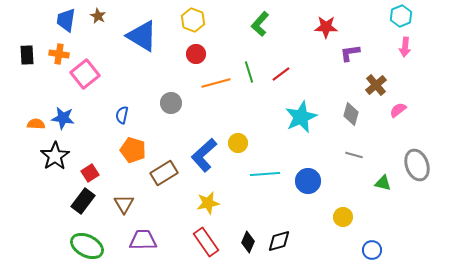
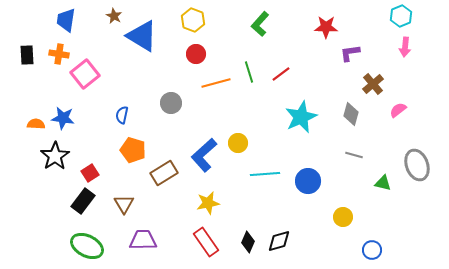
brown star at (98, 16): moved 16 px right
brown cross at (376, 85): moved 3 px left, 1 px up
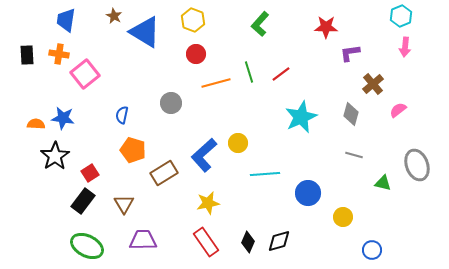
blue triangle at (142, 36): moved 3 px right, 4 px up
blue circle at (308, 181): moved 12 px down
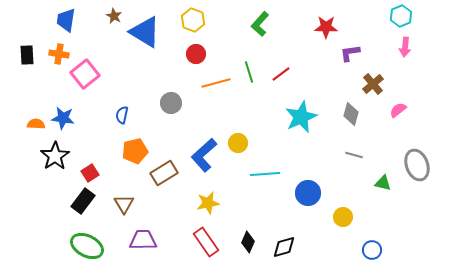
orange pentagon at (133, 150): moved 2 px right, 1 px down; rotated 30 degrees counterclockwise
black diamond at (279, 241): moved 5 px right, 6 px down
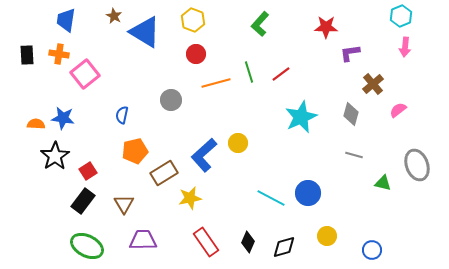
gray circle at (171, 103): moved 3 px up
red square at (90, 173): moved 2 px left, 2 px up
cyan line at (265, 174): moved 6 px right, 24 px down; rotated 32 degrees clockwise
yellow star at (208, 203): moved 18 px left, 5 px up
yellow circle at (343, 217): moved 16 px left, 19 px down
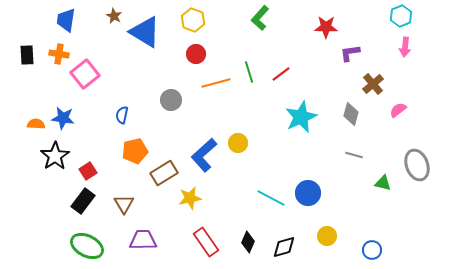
green L-shape at (260, 24): moved 6 px up
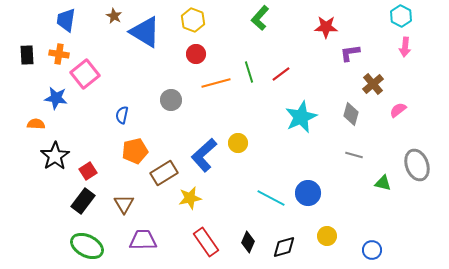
cyan hexagon at (401, 16): rotated 10 degrees counterclockwise
blue star at (63, 118): moved 7 px left, 20 px up
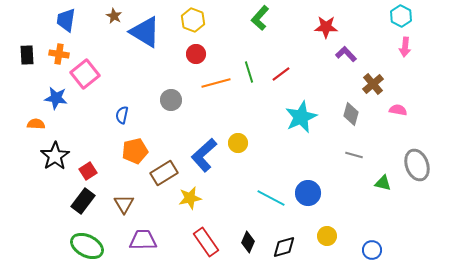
purple L-shape at (350, 53): moved 4 px left, 1 px down; rotated 55 degrees clockwise
pink semicircle at (398, 110): rotated 48 degrees clockwise
